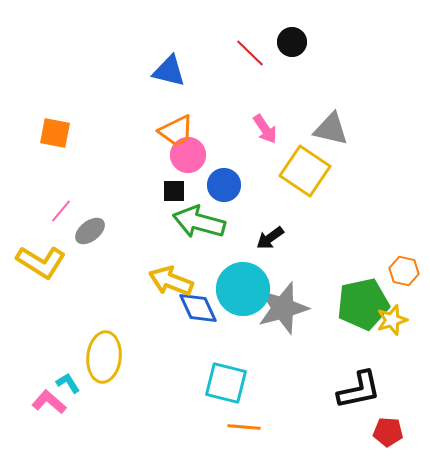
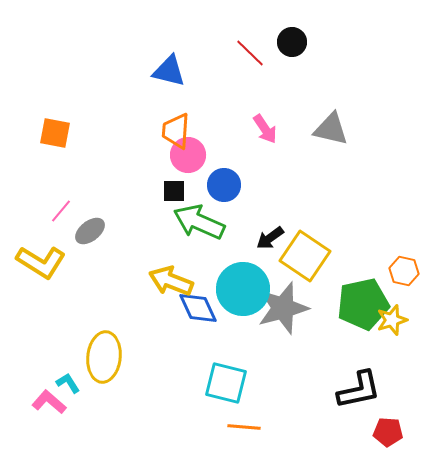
orange trapezoid: rotated 120 degrees clockwise
yellow square: moved 85 px down
green arrow: rotated 9 degrees clockwise
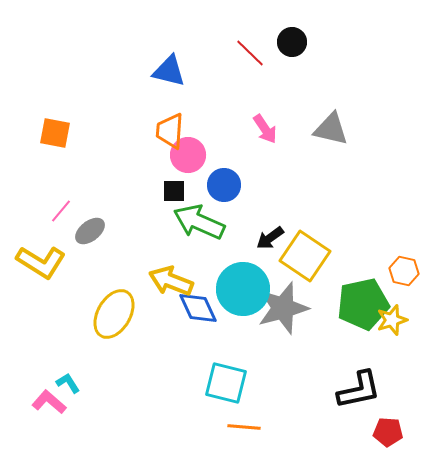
orange trapezoid: moved 6 px left
yellow ellipse: moved 10 px right, 43 px up; rotated 24 degrees clockwise
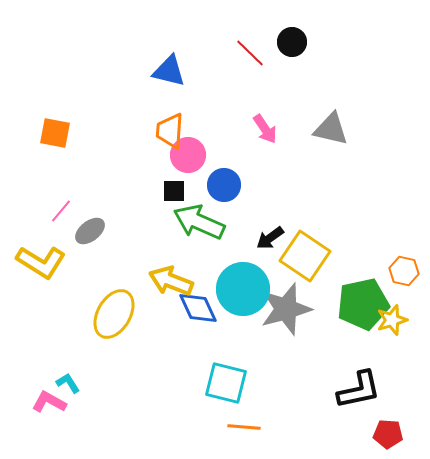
gray star: moved 3 px right, 1 px down
pink L-shape: rotated 12 degrees counterclockwise
red pentagon: moved 2 px down
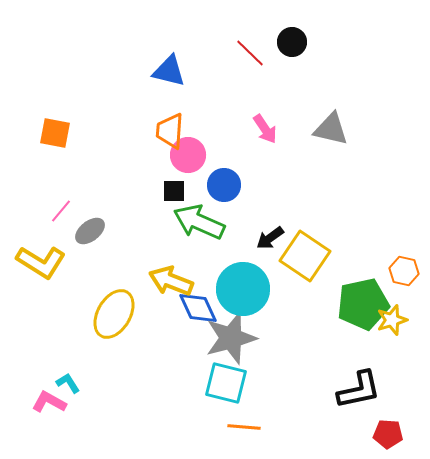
gray star: moved 55 px left, 29 px down
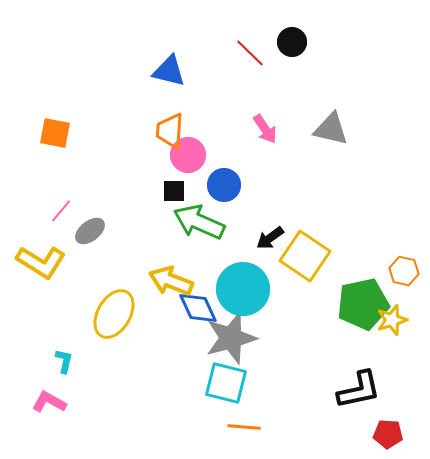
cyan L-shape: moved 4 px left, 22 px up; rotated 45 degrees clockwise
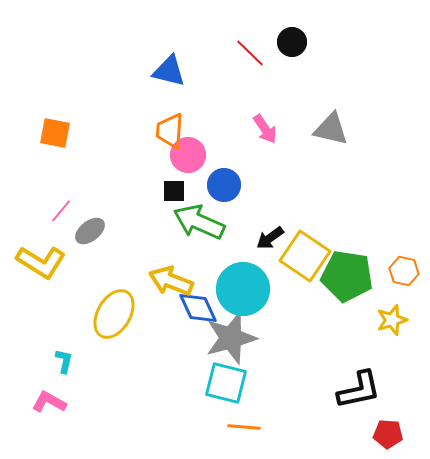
green pentagon: moved 16 px left, 28 px up; rotated 21 degrees clockwise
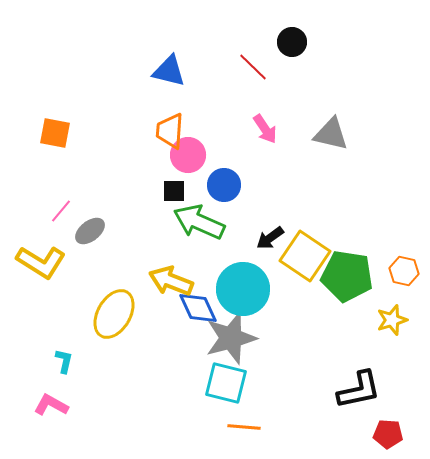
red line: moved 3 px right, 14 px down
gray triangle: moved 5 px down
pink L-shape: moved 2 px right, 3 px down
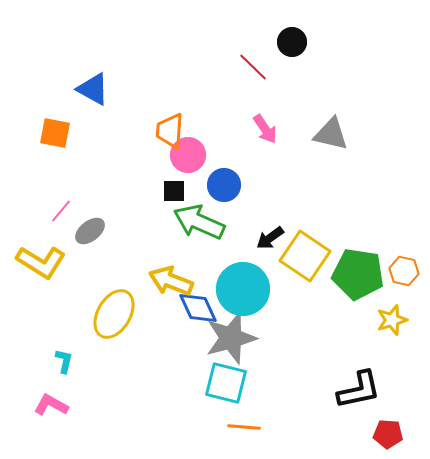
blue triangle: moved 76 px left, 18 px down; rotated 15 degrees clockwise
green pentagon: moved 11 px right, 2 px up
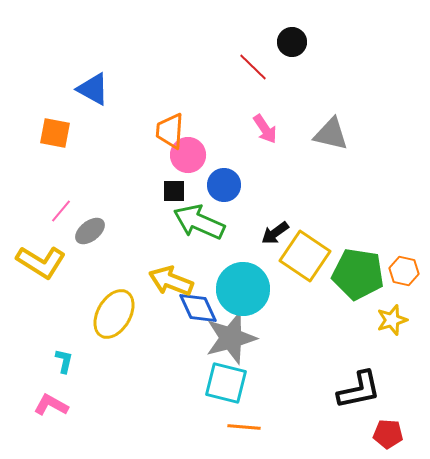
black arrow: moved 5 px right, 5 px up
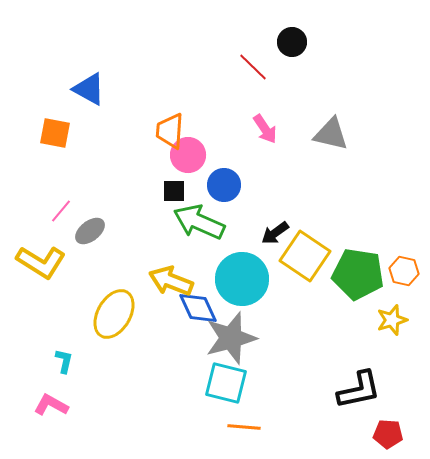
blue triangle: moved 4 px left
cyan circle: moved 1 px left, 10 px up
